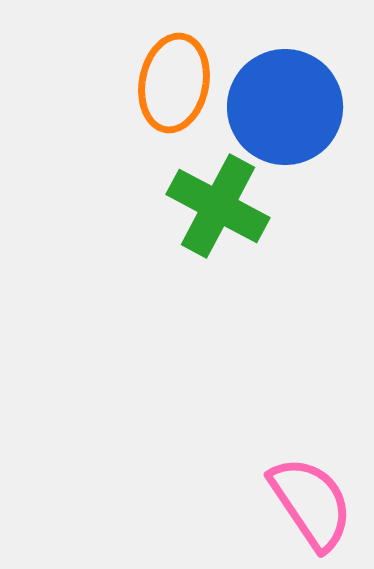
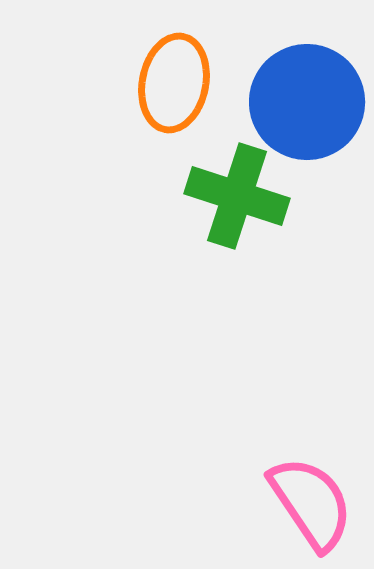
blue circle: moved 22 px right, 5 px up
green cross: moved 19 px right, 10 px up; rotated 10 degrees counterclockwise
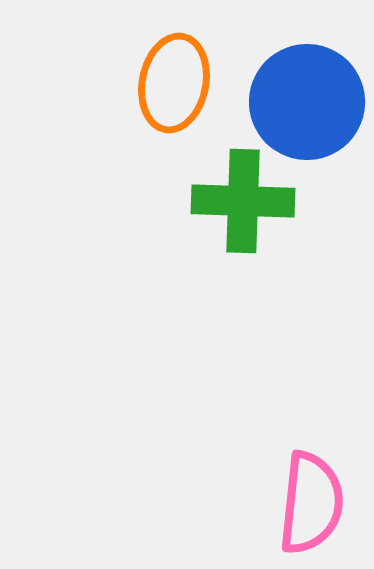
green cross: moved 6 px right, 5 px down; rotated 16 degrees counterclockwise
pink semicircle: rotated 40 degrees clockwise
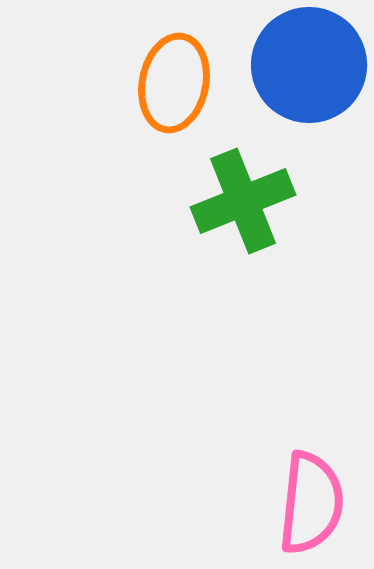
blue circle: moved 2 px right, 37 px up
green cross: rotated 24 degrees counterclockwise
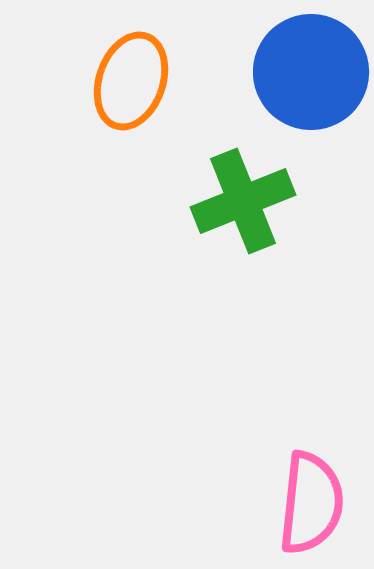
blue circle: moved 2 px right, 7 px down
orange ellipse: moved 43 px left, 2 px up; rotated 8 degrees clockwise
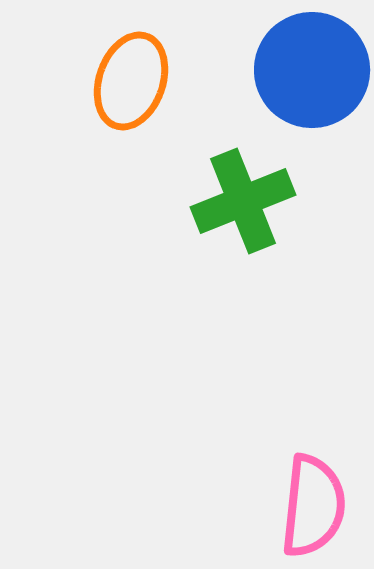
blue circle: moved 1 px right, 2 px up
pink semicircle: moved 2 px right, 3 px down
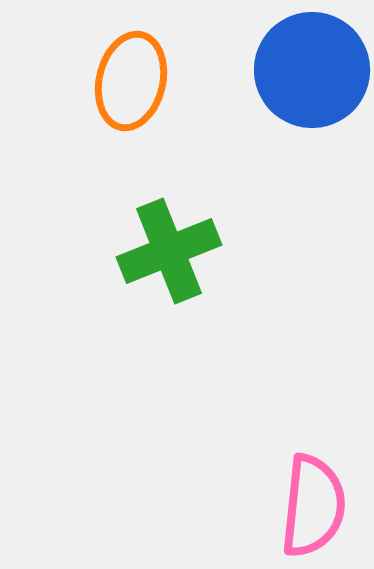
orange ellipse: rotated 6 degrees counterclockwise
green cross: moved 74 px left, 50 px down
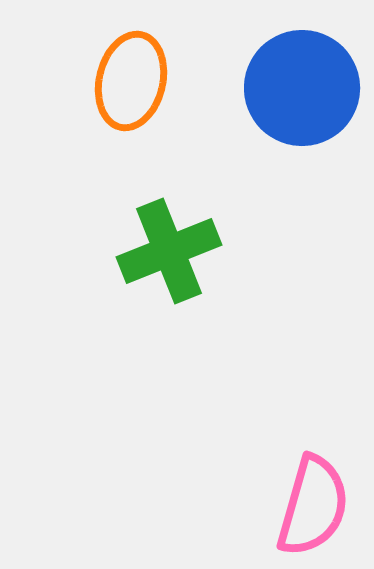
blue circle: moved 10 px left, 18 px down
pink semicircle: rotated 10 degrees clockwise
